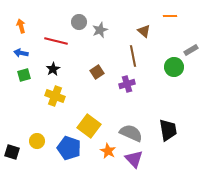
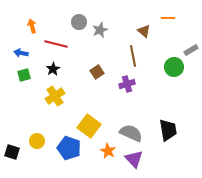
orange line: moved 2 px left, 2 px down
orange arrow: moved 11 px right
red line: moved 3 px down
yellow cross: rotated 36 degrees clockwise
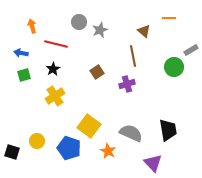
orange line: moved 1 px right
purple triangle: moved 19 px right, 4 px down
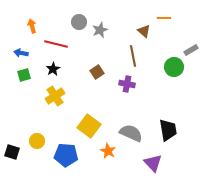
orange line: moved 5 px left
purple cross: rotated 28 degrees clockwise
blue pentagon: moved 3 px left, 7 px down; rotated 15 degrees counterclockwise
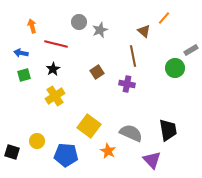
orange line: rotated 48 degrees counterclockwise
green circle: moved 1 px right, 1 px down
purple triangle: moved 1 px left, 3 px up
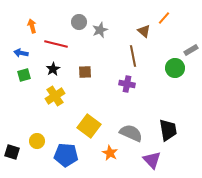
brown square: moved 12 px left; rotated 32 degrees clockwise
orange star: moved 2 px right, 2 px down
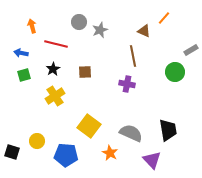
brown triangle: rotated 16 degrees counterclockwise
green circle: moved 4 px down
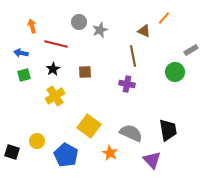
blue pentagon: rotated 25 degrees clockwise
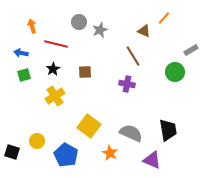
brown line: rotated 20 degrees counterclockwise
purple triangle: rotated 24 degrees counterclockwise
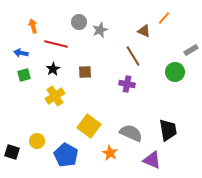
orange arrow: moved 1 px right
